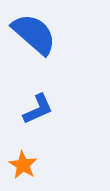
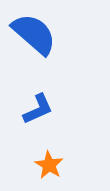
orange star: moved 26 px right
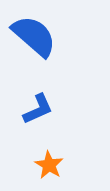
blue semicircle: moved 2 px down
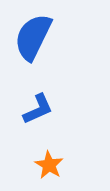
blue semicircle: moved 1 px left, 1 px down; rotated 105 degrees counterclockwise
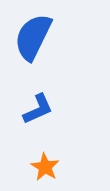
orange star: moved 4 px left, 2 px down
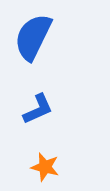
orange star: rotated 16 degrees counterclockwise
